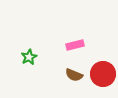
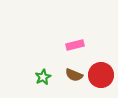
green star: moved 14 px right, 20 px down
red circle: moved 2 px left, 1 px down
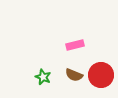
green star: rotated 21 degrees counterclockwise
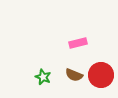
pink rectangle: moved 3 px right, 2 px up
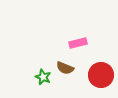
brown semicircle: moved 9 px left, 7 px up
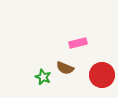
red circle: moved 1 px right
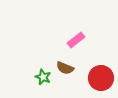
pink rectangle: moved 2 px left, 3 px up; rotated 24 degrees counterclockwise
red circle: moved 1 px left, 3 px down
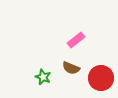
brown semicircle: moved 6 px right
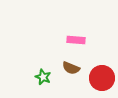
pink rectangle: rotated 42 degrees clockwise
red circle: moved 1 px right
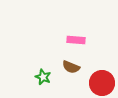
brown semicircle: moved 1 px up
red circle: moved 5 px down
